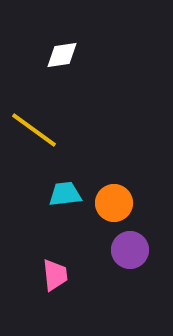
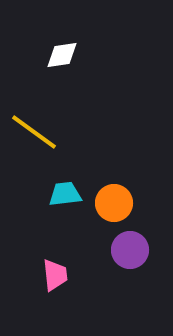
yellow line: moved 2 px down
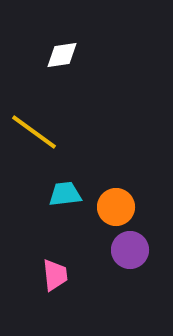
orange circle: moved 2 px right, 4 px down
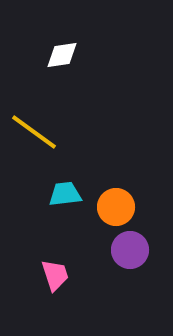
pink trapezoid: rotated 12 degrees counterclockwise
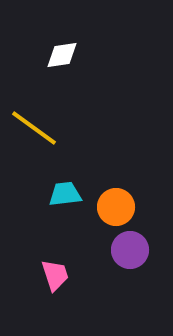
yellow line: moved 4 px up
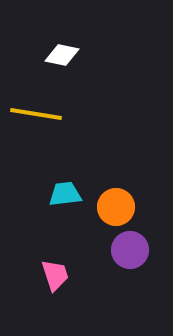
white diamond: rotated 20 degrees clockwise
yellow line: moved 2 px right, 14 px up; rotated 27 degrees counterclockwise
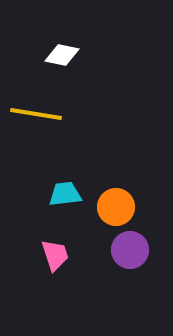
pink trapezoid: moved 20 px up
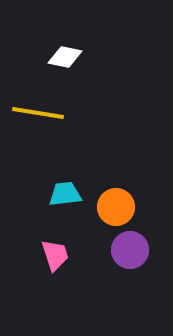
white diamond: moved 3 px right, 2 px down
yellow line: moved 2 px right, 1 px up
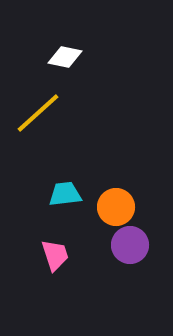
yellow line: rotated 51 degrees counterclockwise
purple circle: moved 5 px up
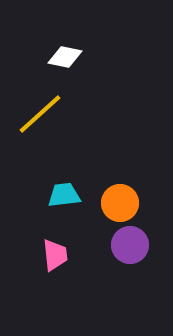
yellow line: moved 2 px right, 1 px down
cyan trapezoid: moved 1 px left, 1 px down
orange circle: moved 4 px right, 4 px up
pink trapezoid: rotated 12 degrees clockwise
